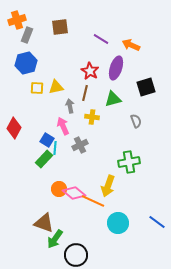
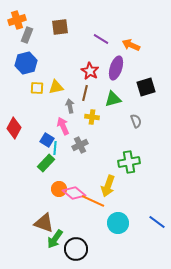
green rectangle: moved 2 px right, 4 px down
black circle: moved 6 px up
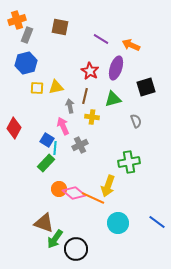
brown square: rotated 18 degrees clockwise
brown line: moved 3 px down
orange line: moved 3 px up
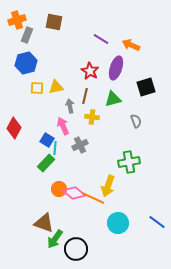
brown square: moved 6 px left, 5 px up
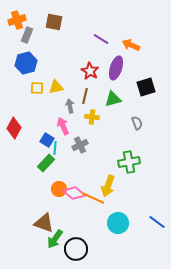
gray semicircle: moved 1 px right, 2 px down
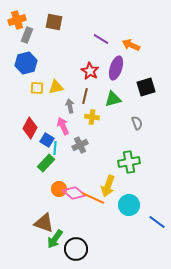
red diamond: moved 16 px right
cyan circle: moved 11 px right, 18 px up
